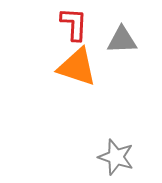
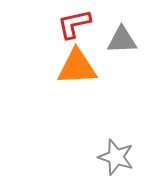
red L-shape: rotated 105 degrees counterclockwise
orange triangle: rotated 21 degrees counterclockwise
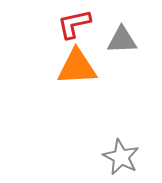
gray star: moved 5 px right; rotated 9 degrees clockwise
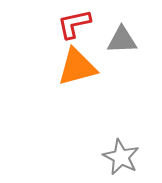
orange triangle: rotated 12 degrees counterclockwise
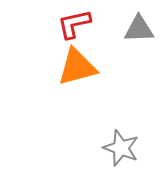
gray triangle: moved 17 px right, 11 px up
gray star: moved 9 px up; rotated 6 degrees counterclockwise
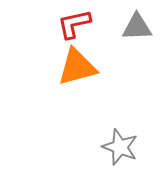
gray triangle: moved 2 px left, 2 px up
gray star: moved 1 px left, 1 px up
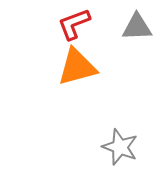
red L-shape: rotated 9 degrees counterclockwise
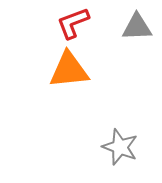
red L-shape: moved 1 px left, 1 px up
orange triangle: moved 8 px left, 3 px down; rotated 9 degrees clockwise
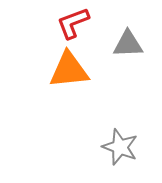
gray triangle: moved 9 px left, 17 px down
